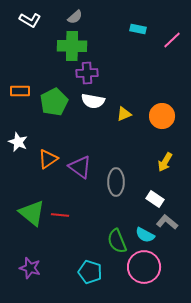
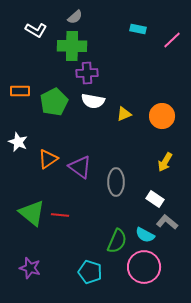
white L-shape: moved 6 px right, 10 px down
green semicircle: rotated 135 degrees counterclockwise
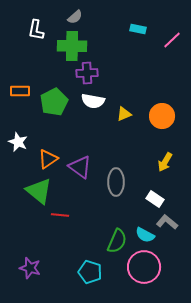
white L-shape: rotated 70 degrees clockwise
green triangle: moved 7 px right, 22 px up
